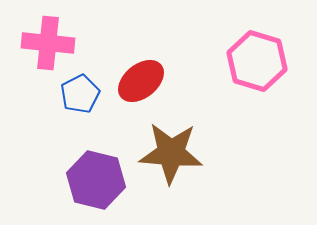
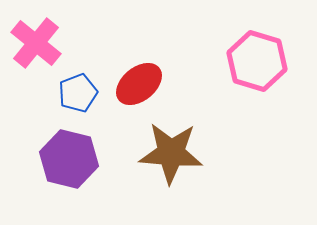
pink cross: moved 12 px left; rotated 33 degrees clockwise
red ellipse: moved 2 px left, 3 px down
blue pentagon: moved 2 px left, 1 px up; rotated 6 degrees clockwise
purple hexagon: moved 27 px left, 21 px up
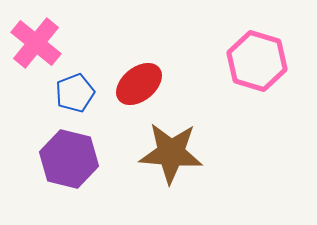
blue pentagon: moved 3 px left
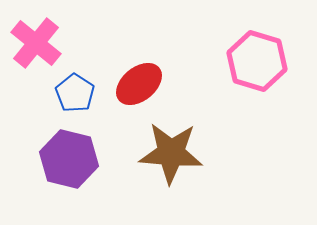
blue pentagon: rotated 18 degrees counterclockwise
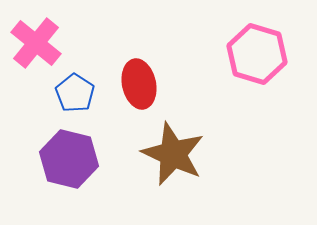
pink hexagon: moved 7 px up
red ellipse: rotated 63 degrees counterclockwise
brown star: moved 2 px right, 1 px down; rotated 20 degrees clockwise
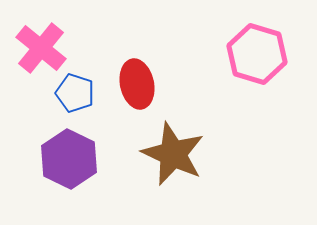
pink cross: moved 5 px right, 5 px down
red ellipse: moved 2 px left
blue pentagon: rotated 15 degrees counterclockwise
purple hexagon: rotated 12 degrees clockwise
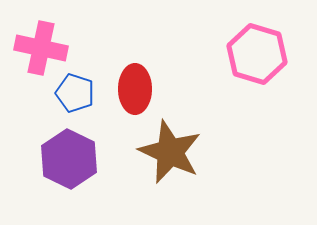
pink cross: rotated 27 degrees counterclockwise
red ellipse: moved 2 px left, 5 px down; rotated 12 degrees clockwise
brown star: moved 3 px left, 2 px up
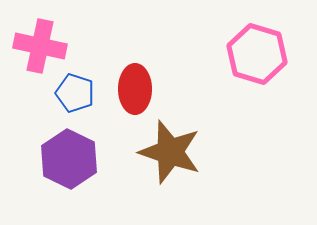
pink cross: moved 1 px left, 2 px up
brown star: rotated 6 degrees counterclockwise
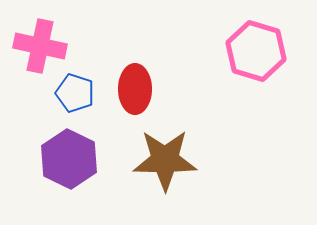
pink hexagon: moved 1 px left, 3 px up
brown star: moved 5 px left, 8 px down; rotated 18 degrees counterclockwise
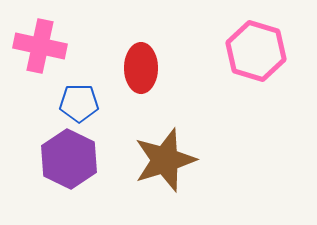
red ellipse: moved 6 px right, 21 px up
blue pentagon: moved 4 px right, 10 px down; rotated 18 degrees counterclockwise
brown star: rotated 18 degrees counterclockwise
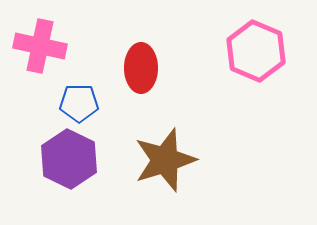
pink hexagon: rotated 6 degrees clockwise
